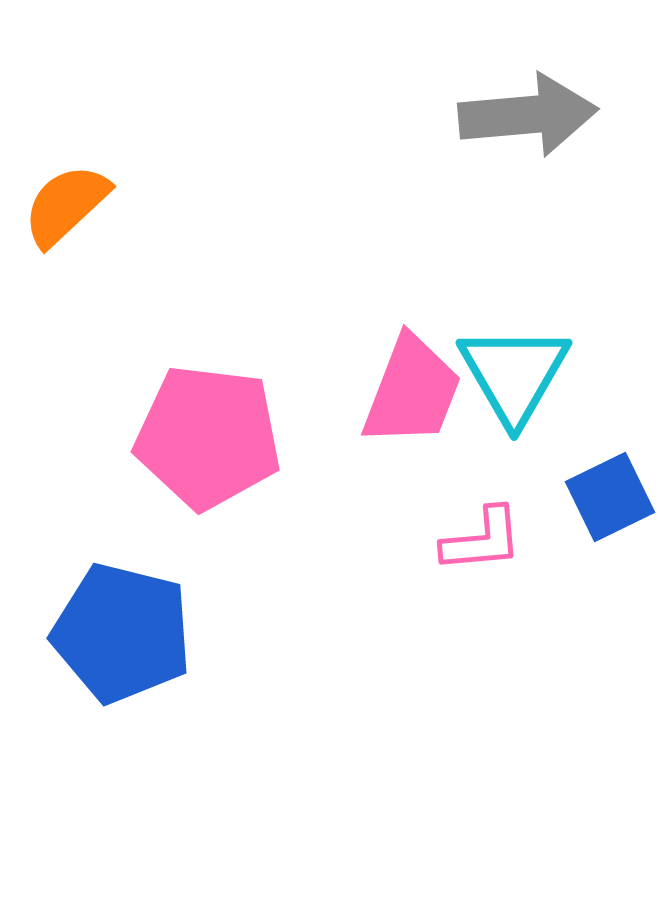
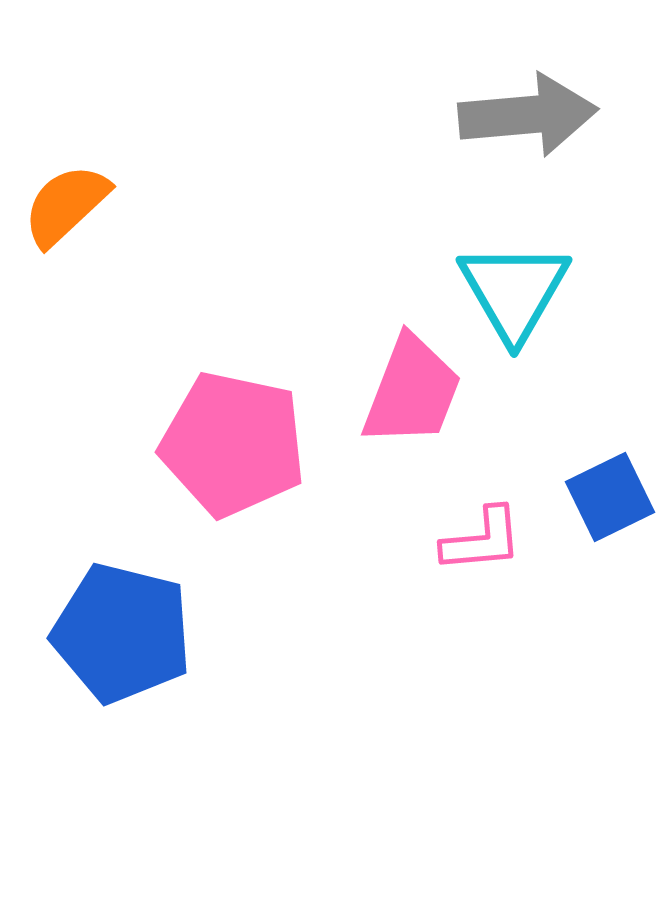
cyan triangle: moved 83 px up
pink pentagon: moved 25 px right, 7 px down; rotated 5 degrees clockwise
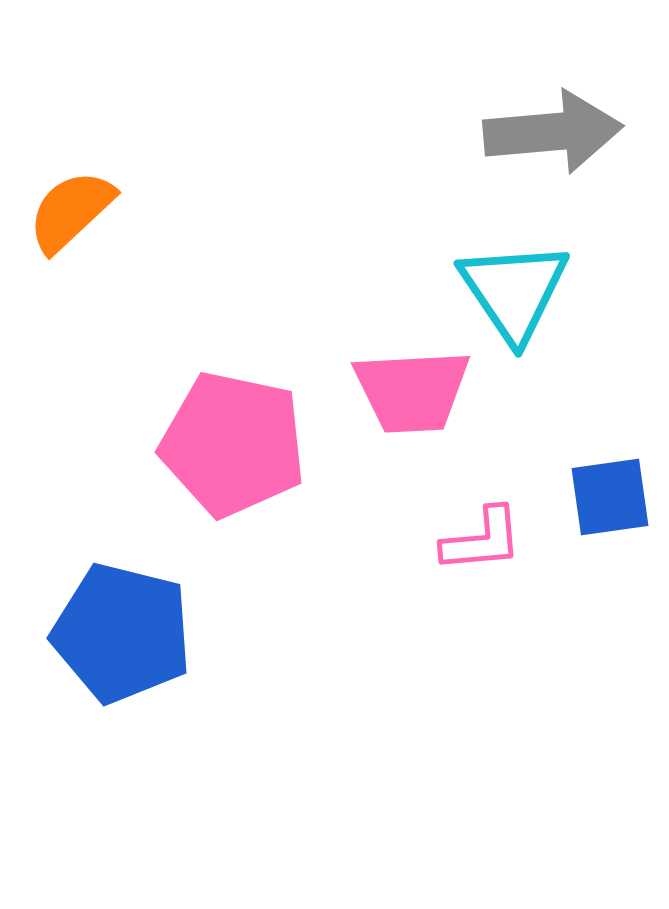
gray arrow: moved 25 px right, 17 px down
orange semicircle: moved 5 px right, 6 px down
cyan triangle: rotated 4 degrees counterclockwise
pink trapezoid: rotated 66 degrees clockwise
blue square: rotated 18 degrees clockwise
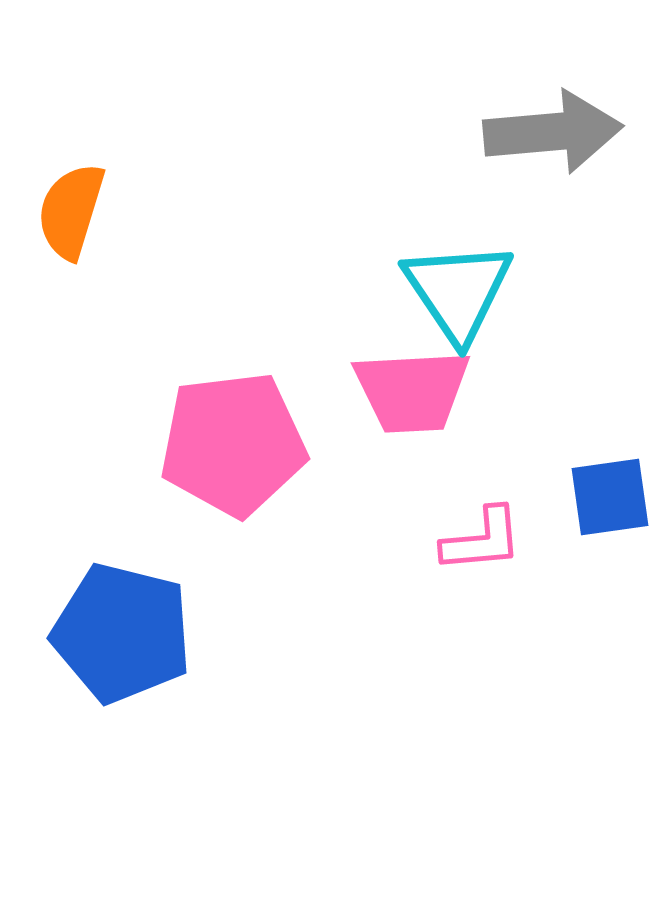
orange semicircle: rotated 30 degrees counterclockwise
cyan triangle: moved 56 px left
pink pentagon: rotated 19 degrees counterclockwise
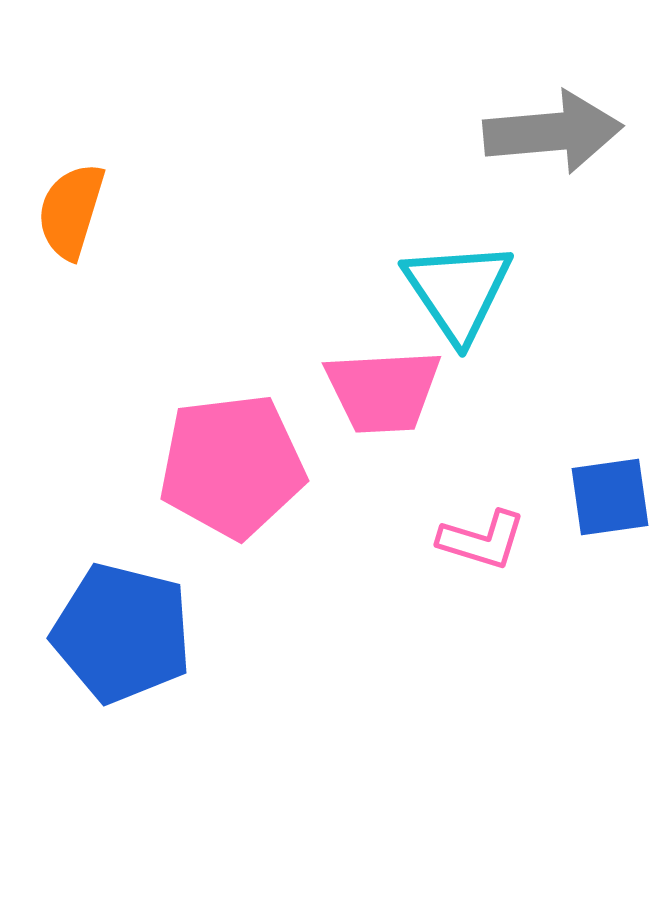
pink trapezoid: moved 29 px left
pink pentagon: moved 1 px left, 22 px down
pink L-shape: rotated 22 degrees clockwise
